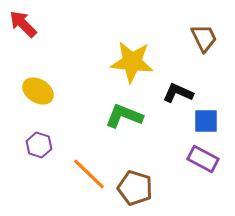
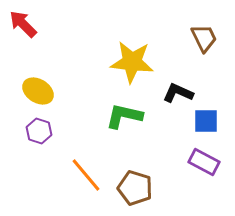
green L-shape: rotated 9 degrees counterclockwise
purple hexagon: moved 14 px up
purple rectangle: moved 1 px right, 3 px down
orange line: moved 3 px left, 1 px down; rotated 6 degrees clockwise
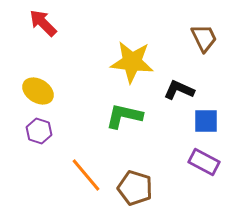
red arrow: moved 20 px right, 1 px up
black L-shape: moved 1 px right, 3 px up
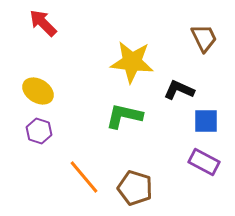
orange line: moved 2 px left, 2 px down
